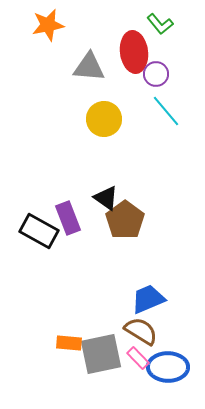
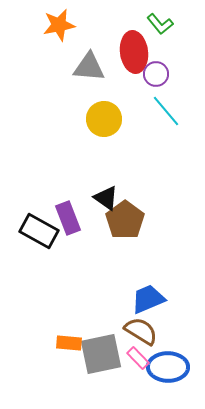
orange star: moved 11 px right
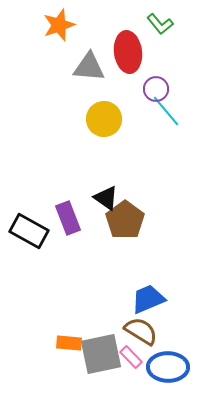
orange star: rotated 8 degrees counterclockwise
red ellipse: moved 6 px left
purple circle: moved 15 px down
black rectangle: moved 10 px left
pink rectangle: moved 7 px left, 1 px up
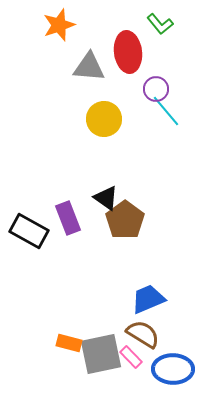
brown semicircle: moved 2 px right, 3 px down
orange rectangle: rotated 10 degrees clockwise
blue ellipse: moved 5 px right, 2 px down
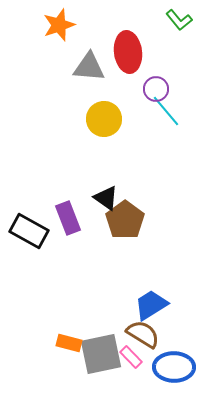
green L-shape: moved 19 px right, 4 px up
blue trapezoid: moved 3 px right, 6 px down; rotated 9 degrees counterclockwise
blue ellipse: moved 1 px right, 2 px up
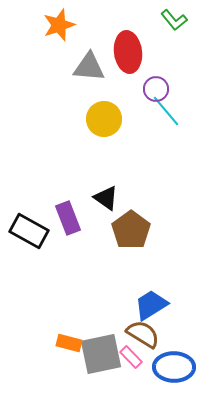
green L-shape: moved 5 px left
brown pentagon: moved 6 px right, 10 px down
